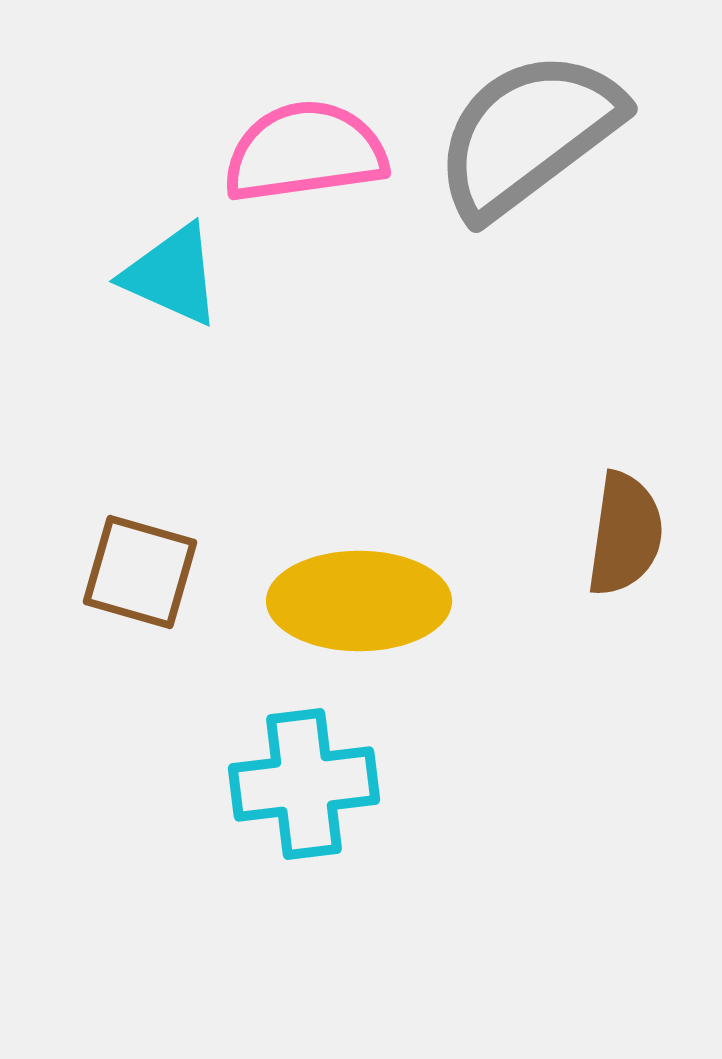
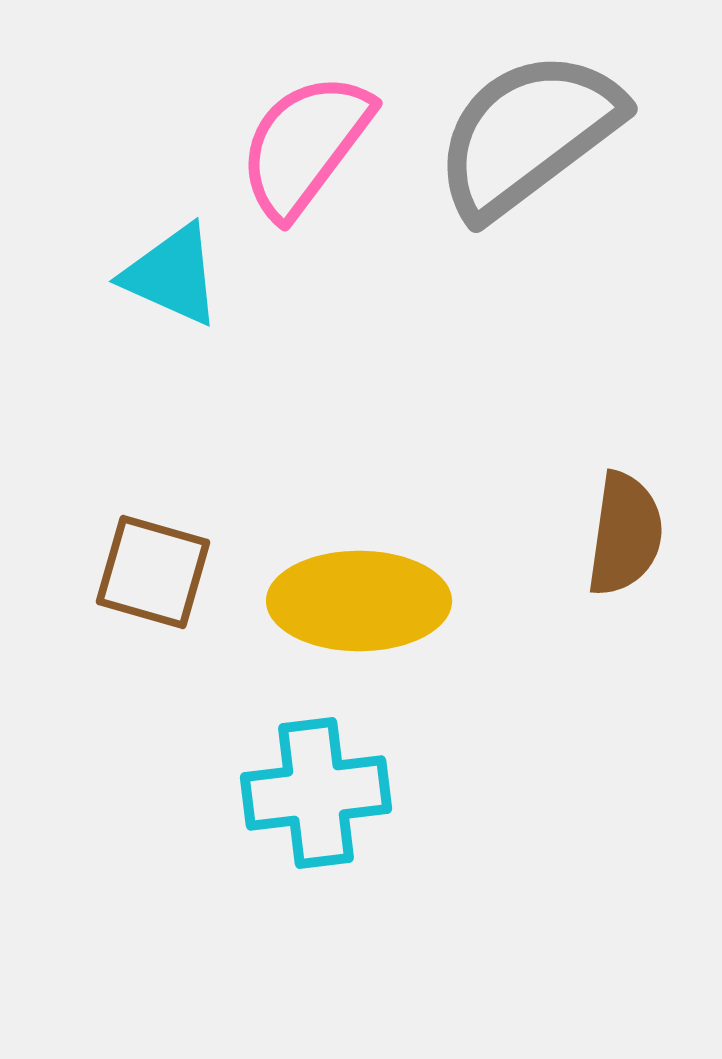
pink semicircle: moved 7 px up; rotated 45 degrees counterclockwise
brown square: moved 13 px right
cyan cross: moved 12 px right, 9 px down
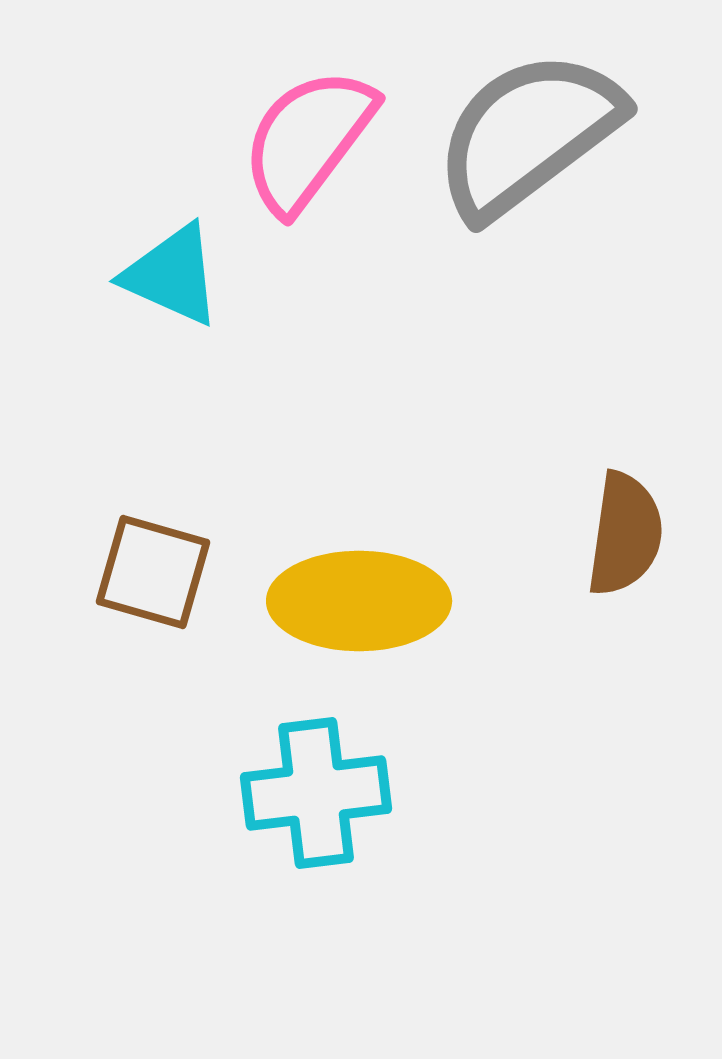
pink semicircle: moved 3 px right, 5 px up
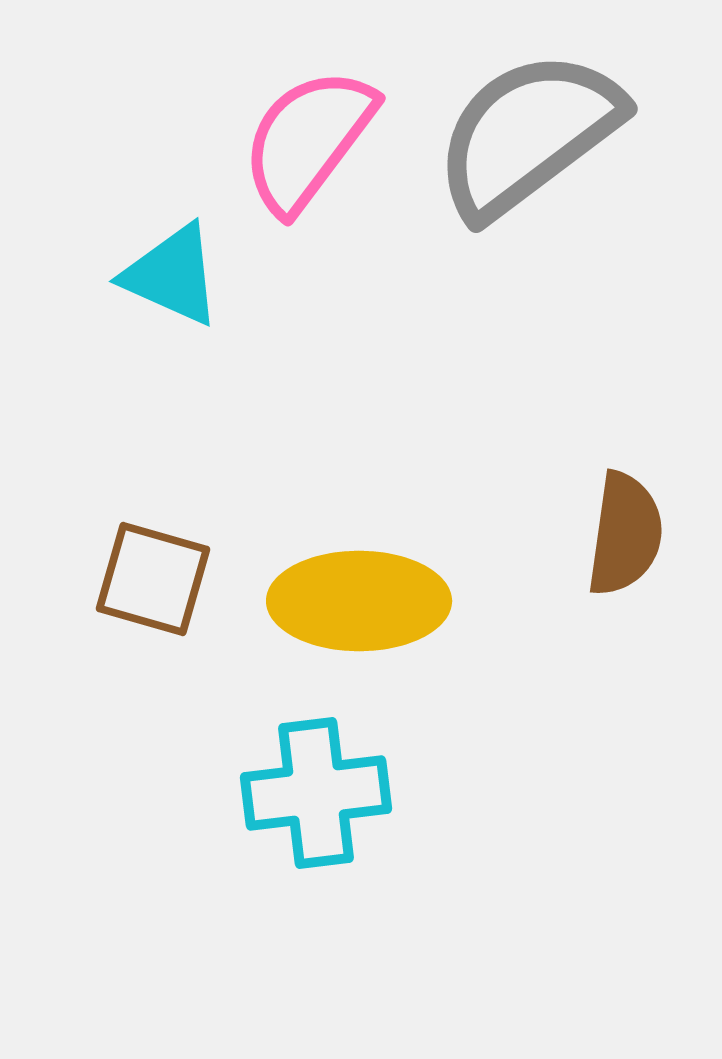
brown square: moved 7 px down
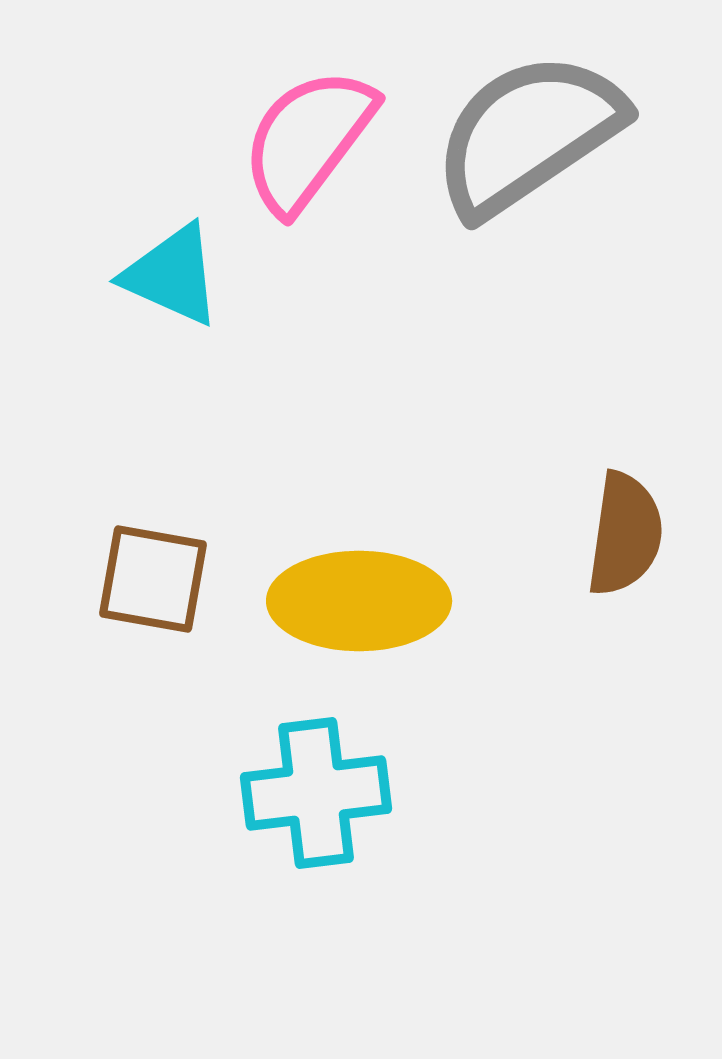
gray semicircle: rotated 3 degrees clockwise
brown square: rotated 6 degrees counterclockwise
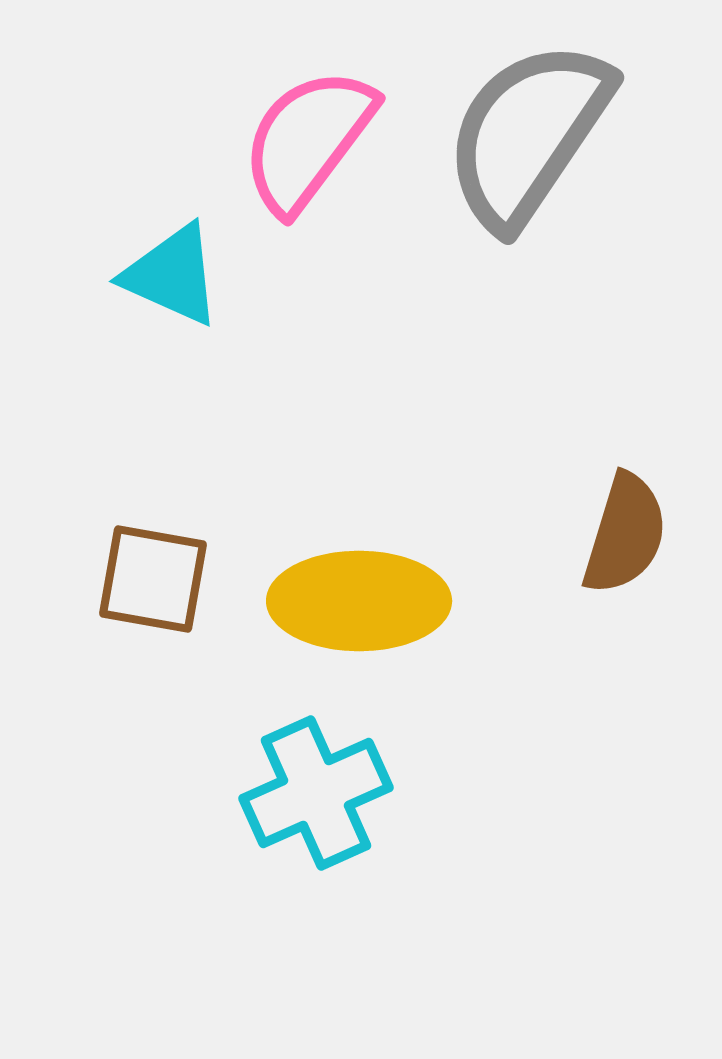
gray semicircle: rotated 22 degrees counterclockwise
brown semicircle: rotated 9 degrees clockwise
cyan cross: rotated 17 degrees counterclockwise
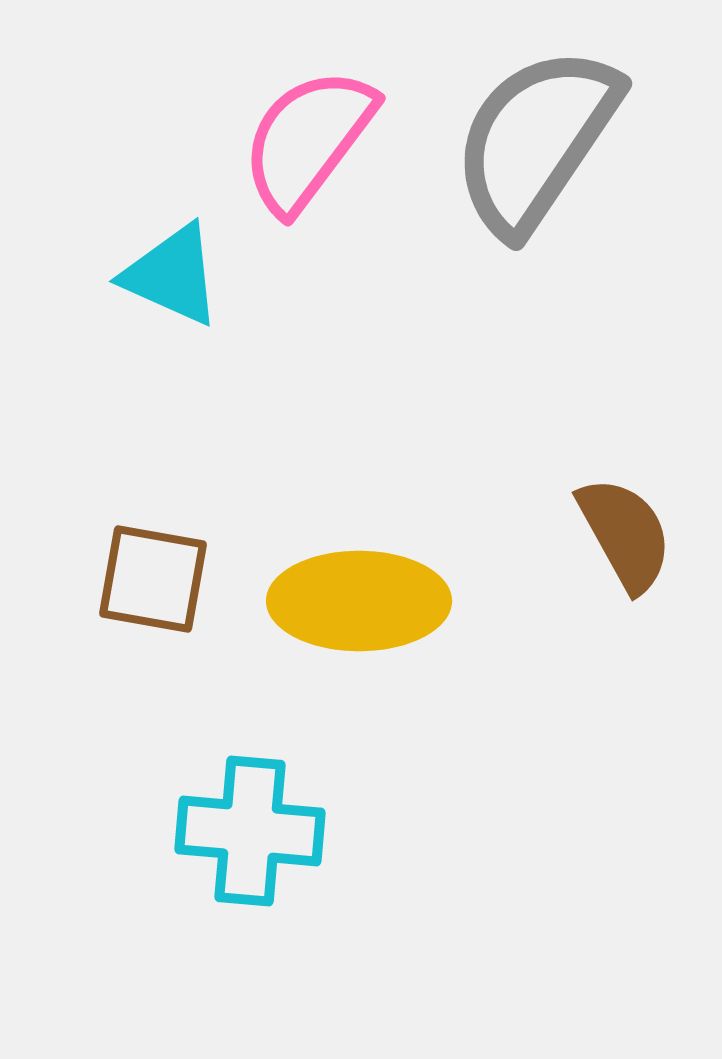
gray semicircle: moved 8 px right, 6 px down
brown semicircle: rotated 46 degrees counterclockwise
cyan cross: moved 66 px left, 38 px down; rotated 29 degrees clockwise
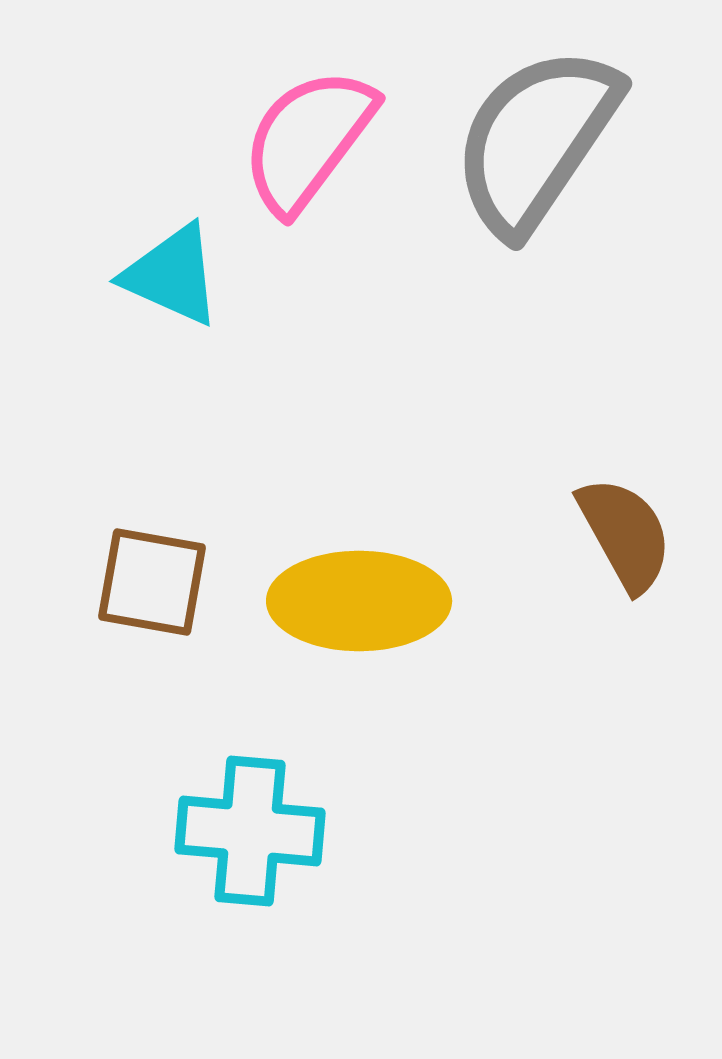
brown square: moved 1 px left, 3 px down
